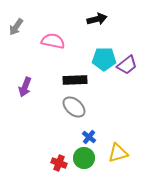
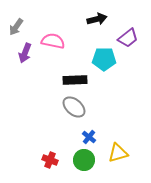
purple trapezoid: moved 1 px right, 27 px up
purple arrow: moved 34 px up
green circle: moved 2 px down
red cross: moved 9 px left, 3 px up
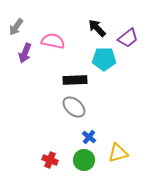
black arrow: moved 9 px down; rotated 120 degrees counterclockwise
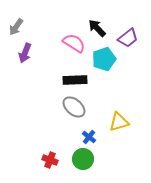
pink semicircle: moved 21 px right, 2 px down; rotated 20 degrees clockwise
cyan pentagon: rotated 20 degrees counterclockwise
yellow triangle: moved 1 px right, 31 px up
green circle: moved 1 px left, 1 px up
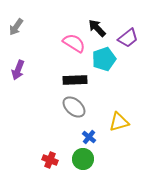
purple arrow: moved 7 px left, 17 px down
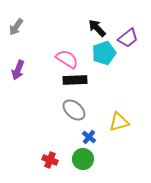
pink semicircle: moved 7 px left, 16 px down
cyan pentagon: moved 6 px up
gray ellipse: moved 3 px down
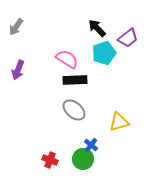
blue cross: moved 2 px right, 8 px down
